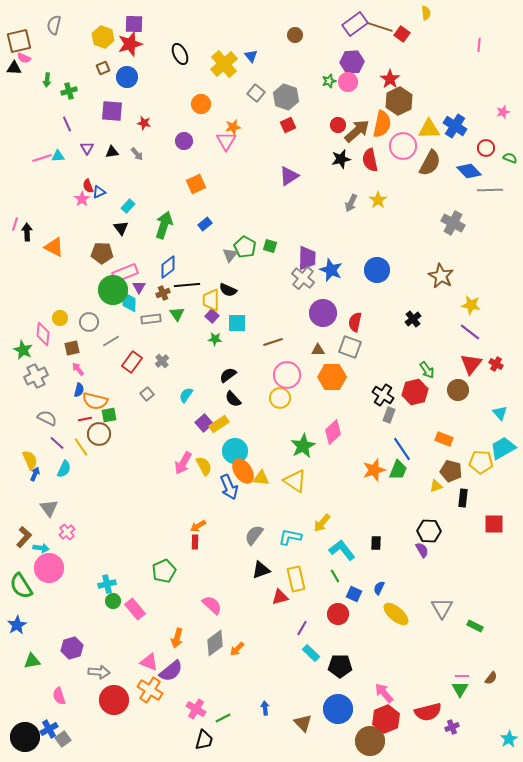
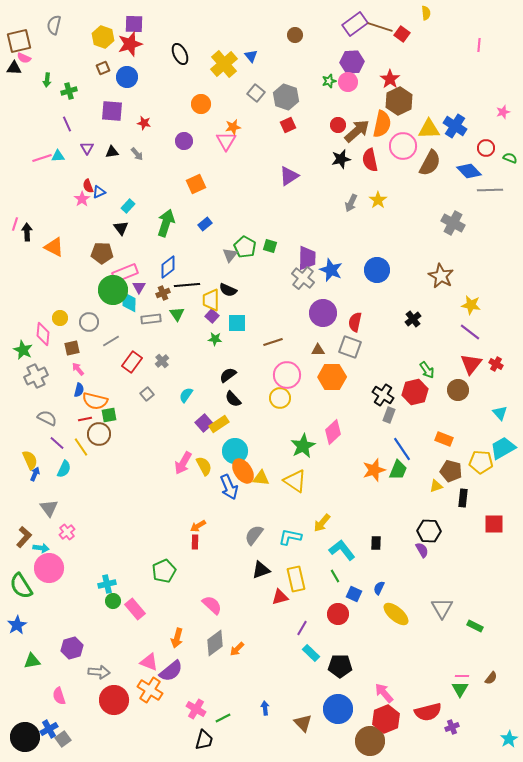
green arrow at (164, 225): moved 2 px right, 2 px up
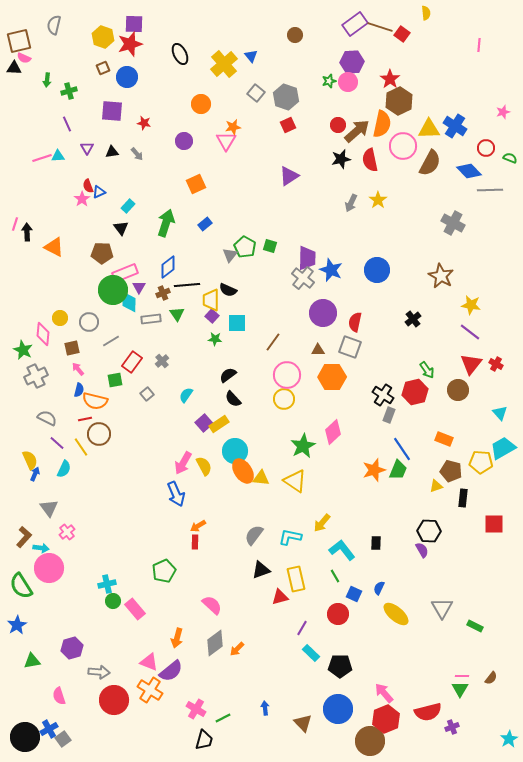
brown line at (273, 342): rotated 36 degrees counterclockwise
yellow circle at (280, 398): moved 4 px right, 1 px down
green square at (109, 415): moved 6 px right, 35 px up
blue arrow at (229, 487): moved 53 px left, 7 px down
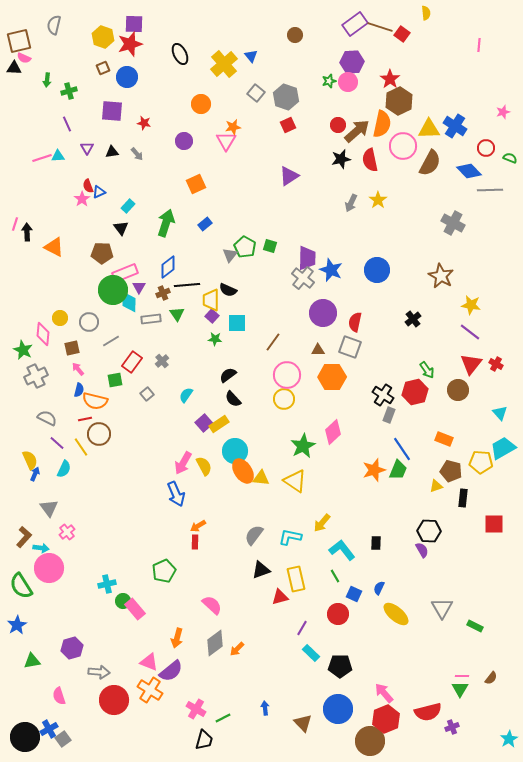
green circle at (113, 601): moved 10 px right
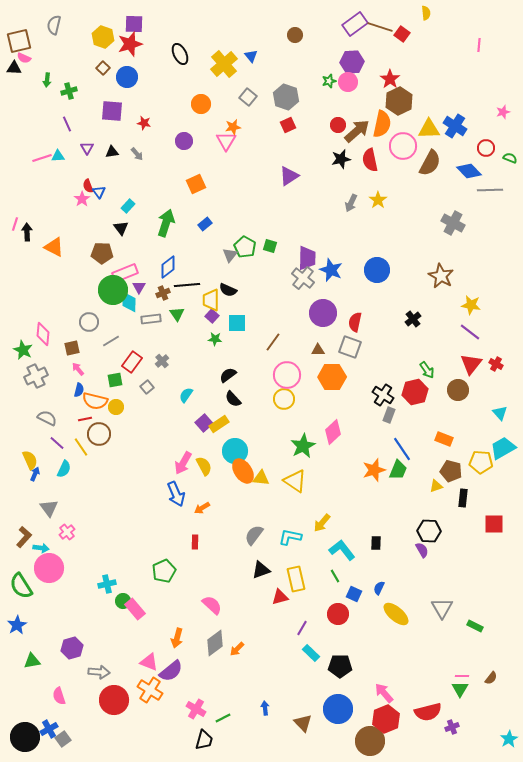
brown square at (103, 68): rotated 24 degrees counterclockwise
gray square at (256, 93): moved 8 px left, 4 px down
blue triangle at (99, 192): rotated 40 degrees counterclockwise
yellow circle at (60, 318): moved 56 px right, 89 px down
gray square at (147, 394): moved 7 px up
orange arrow at (198, 526): moved 4 px right, 18 px up
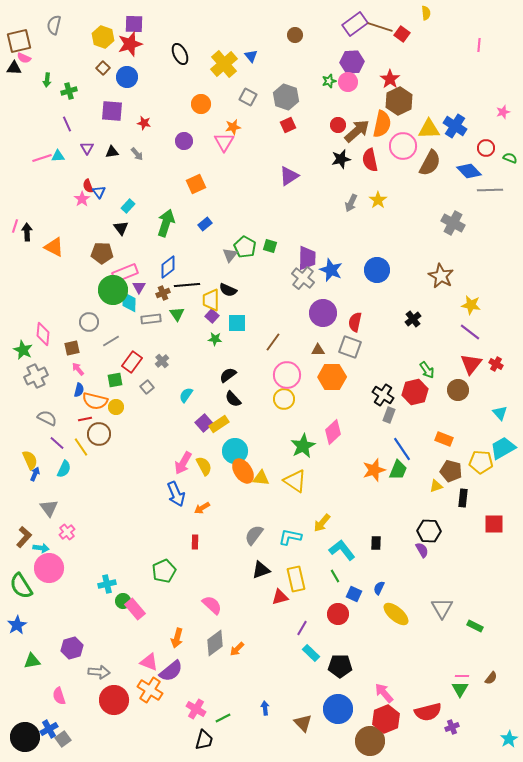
gray square at (248, 97): rotated 12 degrees counterclockwise
pink triangle at (226, 141): moved 2 px left, 1 px down
pink line at (15, 224): moved 2 px down
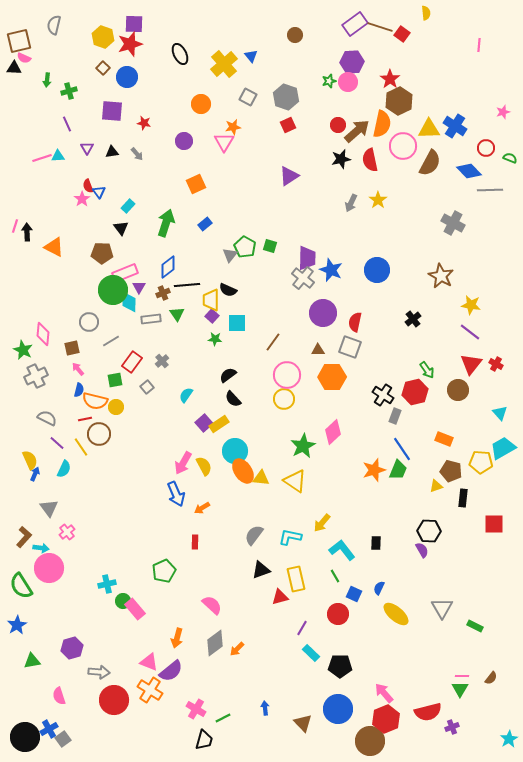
gray rectangle at (389, 415): moved 6 px right, 1 px down
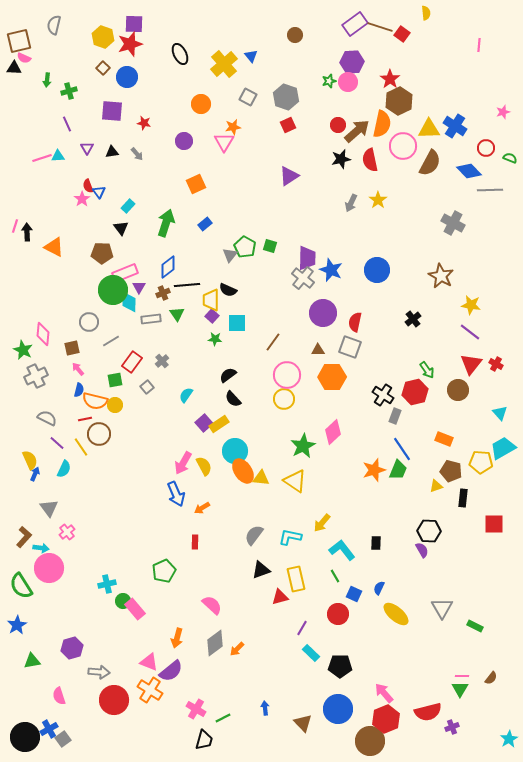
yellow circle at (116, 407): moved 1 px left, 2 px up
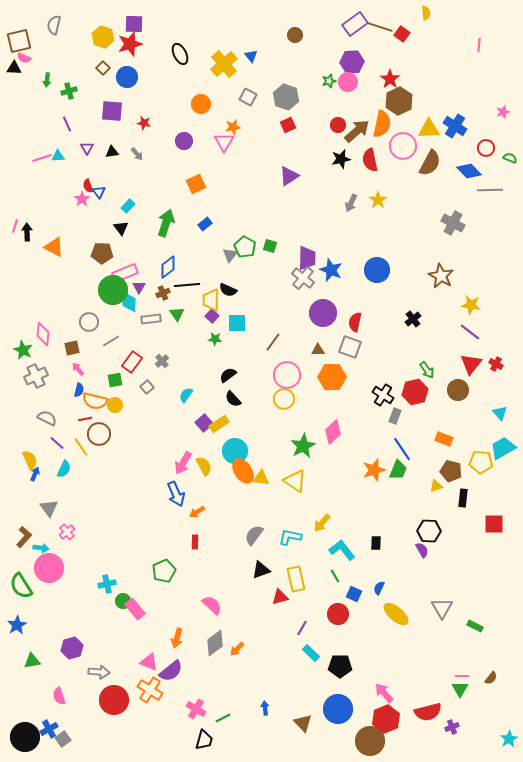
orange arrow at (202, 508): moved 5 px left, 4 px down
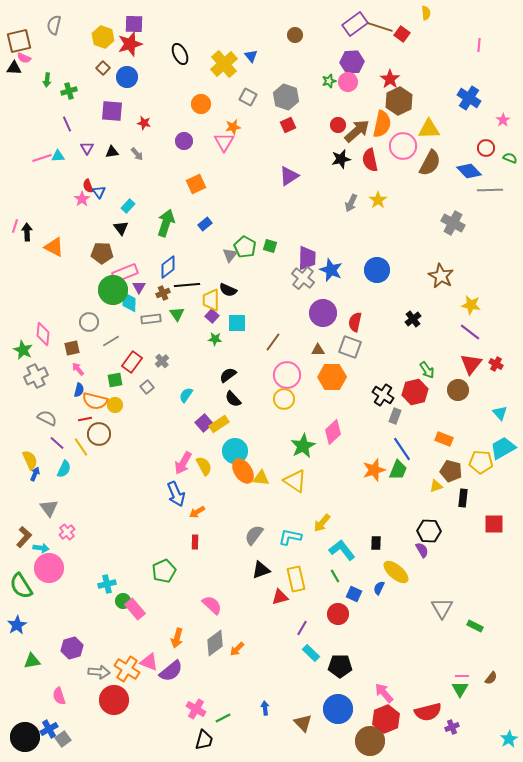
pink star at (503, 112): moved 8 px down; rotated 16 degrees counterclockwise
blue cross at (455, 126): moved 14 px right, 28 px up
yellow ellipse at (396, 614): moved 42 px up
orange cross at (150, 690): moved 23 px left, 21 px up
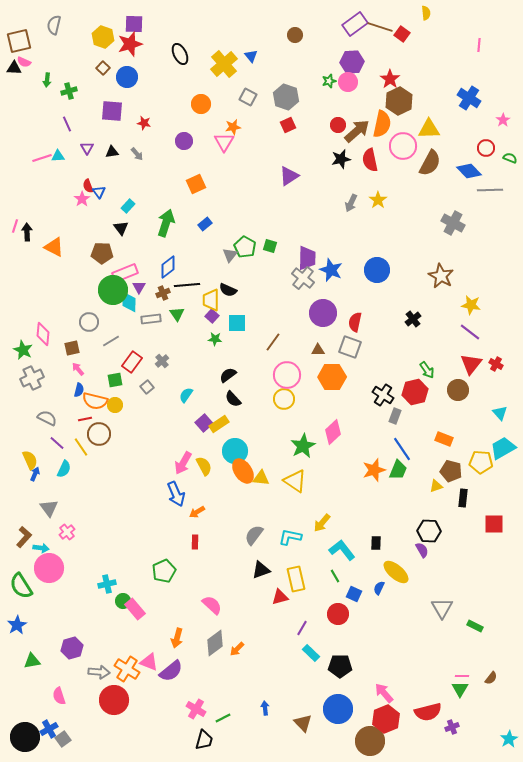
pink semicircle at (24, 58): moved 4 px down
gray cross at (36, 376): moved 4 px left, 2 px down
